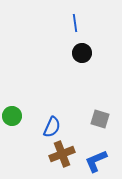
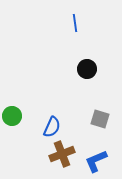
black circle: moved 5 px right, 16 px down
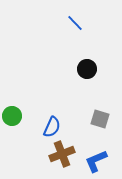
blue line: rotated 36 degrees counterclockwise
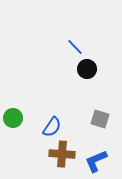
blue line: moved 24 px down
green circle: moved 1 px right, 2 px down
blue semicircle: rotated 10 degrees clockwise
brown cross: rotated 25 degrees clockwise
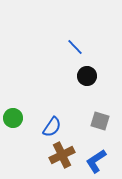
black circle: moved 7 px down
gray square: moved 2 px down
brown cross: moved 1 px down; rotated 30 degrees counterclockwise
blue L-shape: rotated 10 degrees counterclockwise
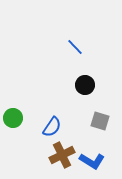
black circle: moved 2 px left, 9 px down
blue L-shape: moved 4 px left; rotated 115 degrees counterclockwise
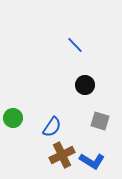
blue line: moved 2 px up
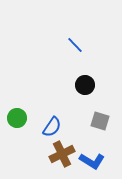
green circle: moved 4 px right
brown cross: moved 1 px up
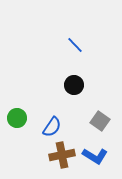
black circle: moved 11 px left
gray square: rotated 18 degrees clockwise
brown cross: moved 1 px down; rotated 15 degrees clockwise
blue L-shape: moved 3 px right, 5 px up
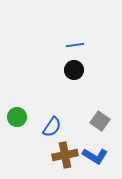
blue line: rotated 54 degrees counterclockwise
black circle: moved 15 px up
green circle: moved 1 px up
brown cross: moved 3 px right
